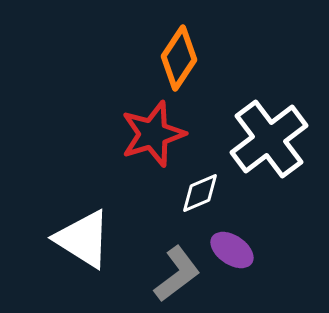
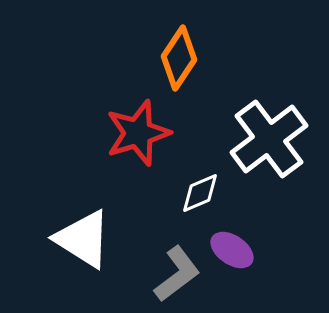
red star: moved 15 px left, 1 px up
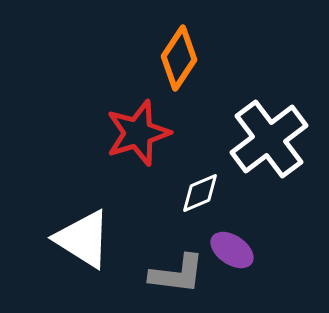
gray L-shape: rotated 44 degrees clockwise
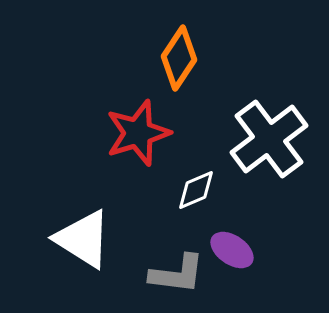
white diamond: moved 4 px left, 3 px up
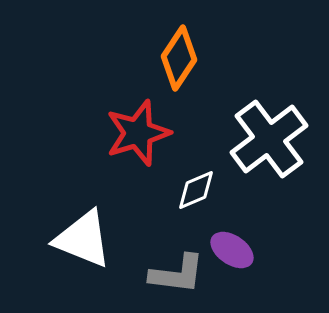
white triangle: rotated 10 degrees counterclockwise
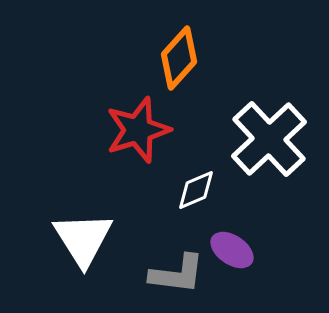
orange diamond: rotated 8 degrees clockwise
red star: moved 3 px up
white cross: rotated 6 degrees counterclockwise
white triangle: rotated 36 degrees clockwise
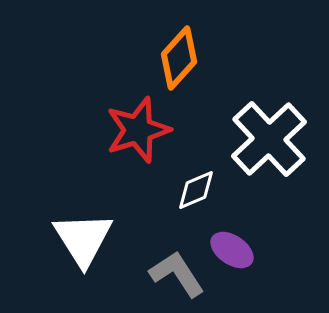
gray L-shape: rotated 130 degrees counterclockwise
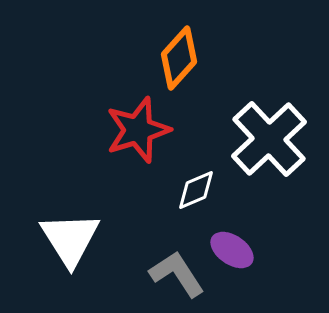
white triangle: moved 13 px left
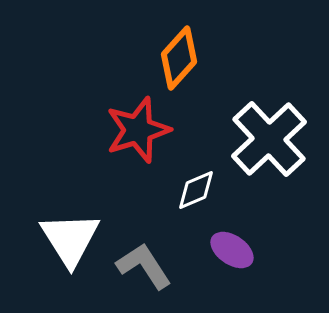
gray L-shape: moved 33 px left, 8 px up
